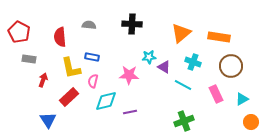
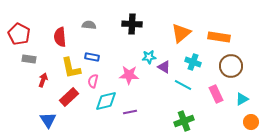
red pentagon: moved 2 px down
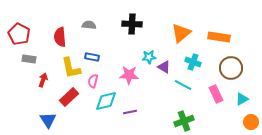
brown circle: moved 2 px down
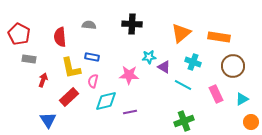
brown circle: moved 2 px right, 2 px up
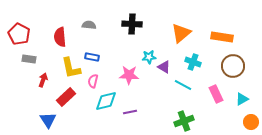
orange rectangle: moved 3 px right
red rectangle: moved 3 px left
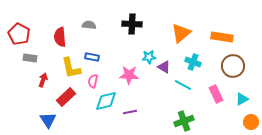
gray rectangle: moved 1 px right, 1 px up
